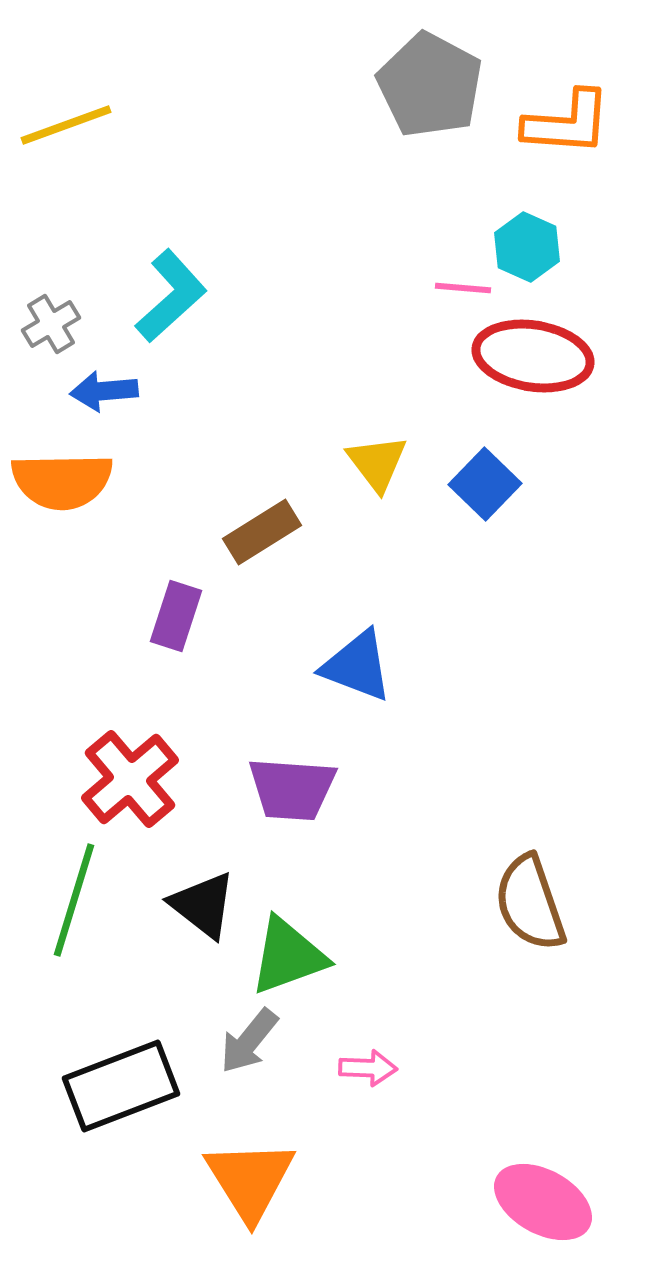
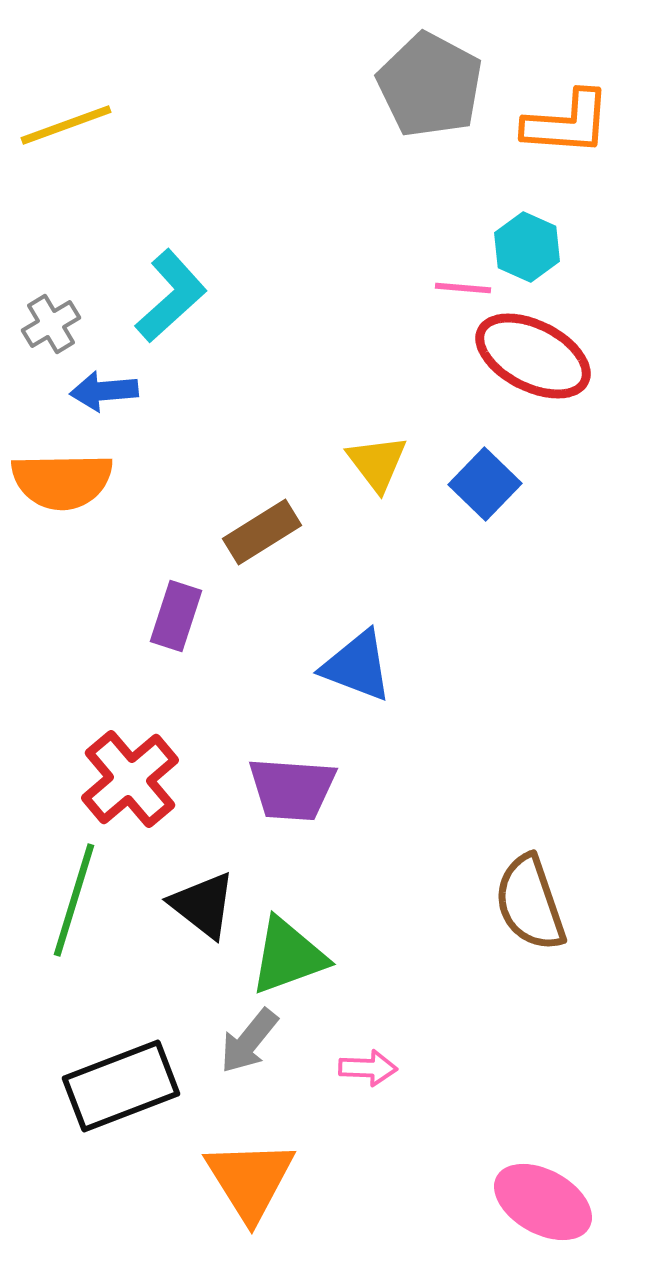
red ellipse: rotated 18 degrees clockwise
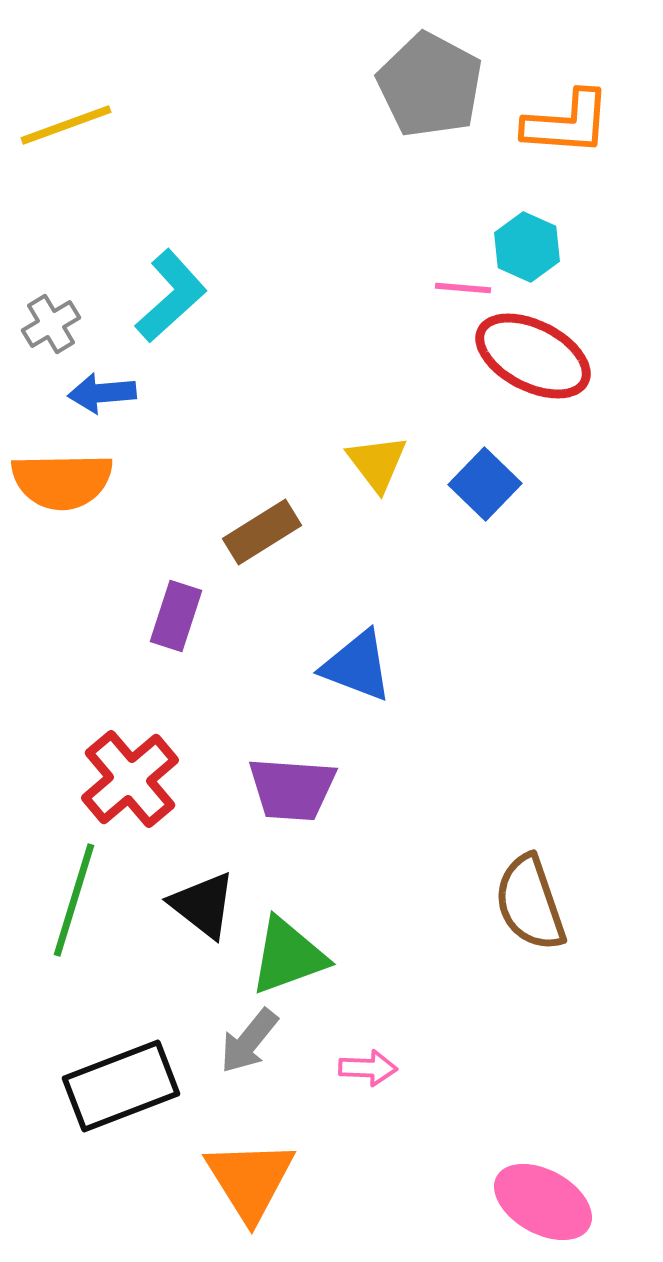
blue arrow: moved 2 px left, 2 px down
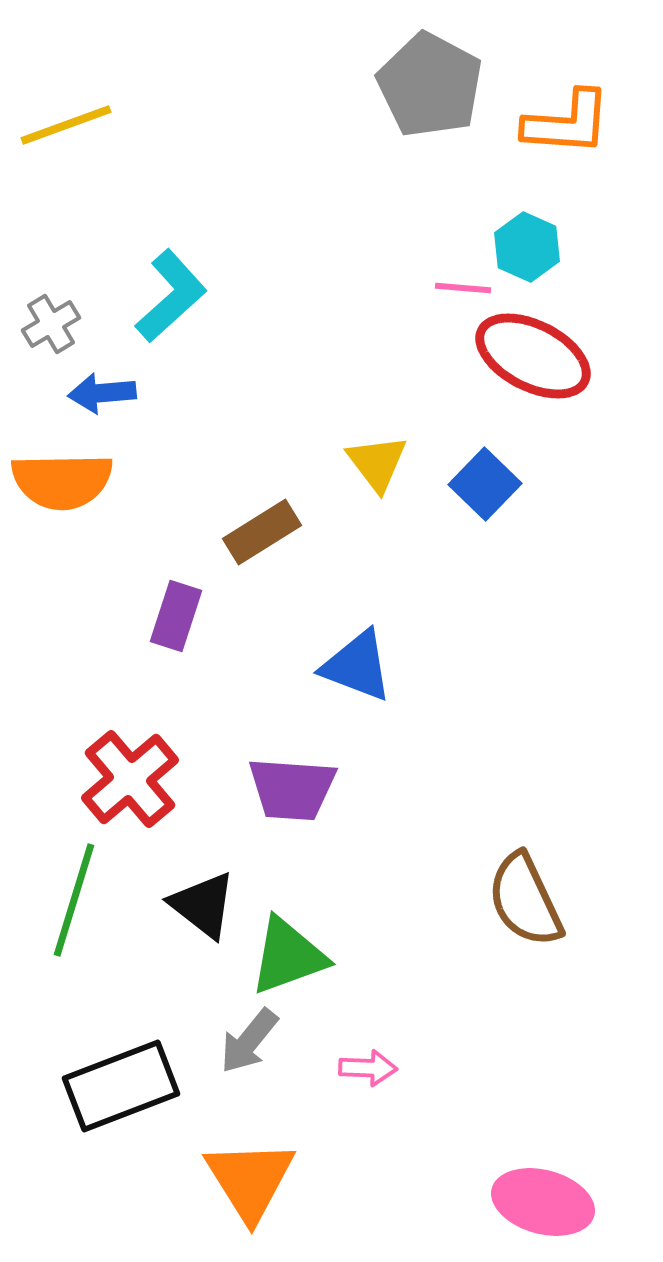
brown semicircle: moved 5 px left, 3 px up; rotated 6 degrees counterclockwise
pink ellipse: rotated 14 degrees counterclockwise
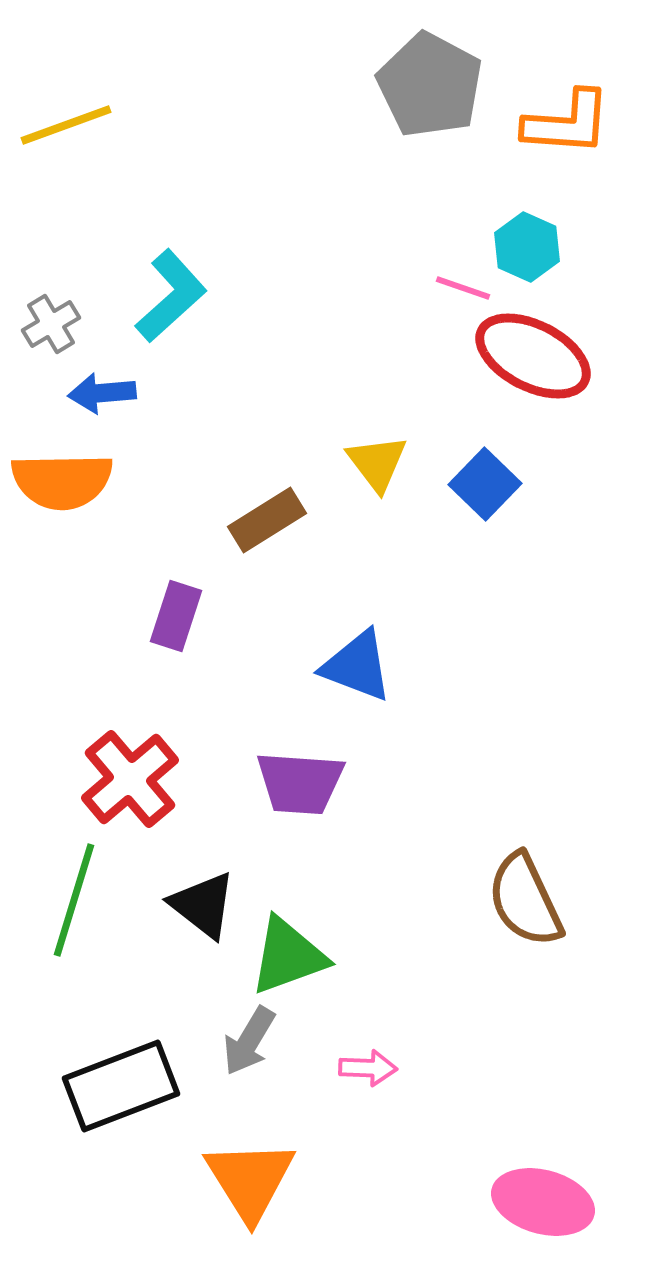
pink line: rotated 14 degrees clockwise
brown rectangle: moved 5 px right, 12 px up
purple trapezoid: moved 8 px right, 6 px up
gray arrow: rotated 8 degrees counterclockwise
